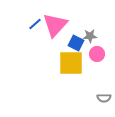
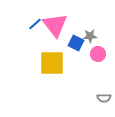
pink triangle: rotated 20 degrees counterclockwise
pink circle: moved 1 px right
yellow square: moved 19 px left
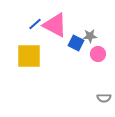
pink triangle: rotated 24 degrees counterclockwise
yellow square: moved 23 px left, 7 px up
